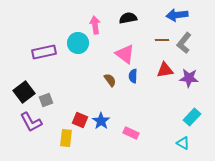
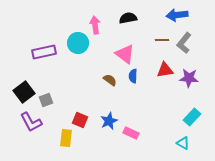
brown semicircle: rotated 16 degrees counterclockwise
blue star: moved 8 px right; rotated 12 degrees clockwise
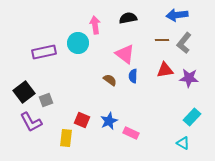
red square: moved 2 px right
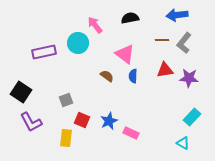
black semicircle: moved 2 px right
pink arrow: rotated 30 degrees counterclockwise
brown semicircle: moved 3 px left, 4 px up
black square: moved 3 px left; rotated 20 degrees counterclockwise
gray square: moved 20 px right
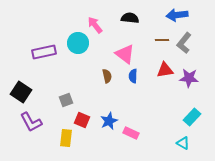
black semicircle: rotated 18 degrees clockwise
brown semicircle: rotated 40 degrees clockwise
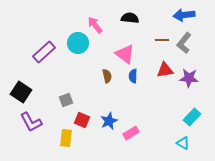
blue arrow: moved 7 px right
purple rectangle: rotated 30 degrees counterclockwise
pink rectangle: rotated 56 degrees counterclockwise
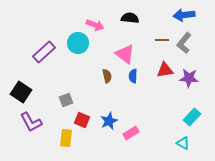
pink arrow: rotated 150 degrees clockwise
